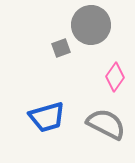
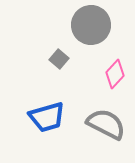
gray square: moved 2 px left, 11 px down; rotated 30 degrees counterclockwise
pink diamond: moved 3 px up; rotated 8 degrees clockwise
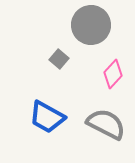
pink diamond: moved 2 px left
blue trapezoid: rotated 45 degrees clockwise
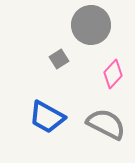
gray square: rotated 18 degrees clockwise
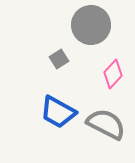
blue trapezoid: moved 11 px right, 5 px up
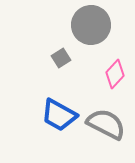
gray square: moved 2 px right, 1 px up
pink diamond: moved 2 px right
blue trapezoid: moved 1 px right, 3 px down
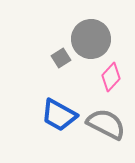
gray circle: moved 14 px down
pink diamond: moved 4 px left, 3 px down
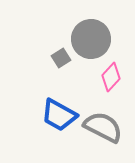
gray semicircle: moved 3 px left, 3 px down
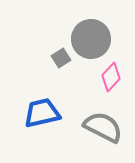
blue trapezoid: moved 17 px left, 2 px up; rotated 138 degrees clockwise
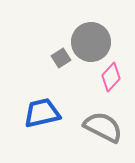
gray circle: moved 3 px down
